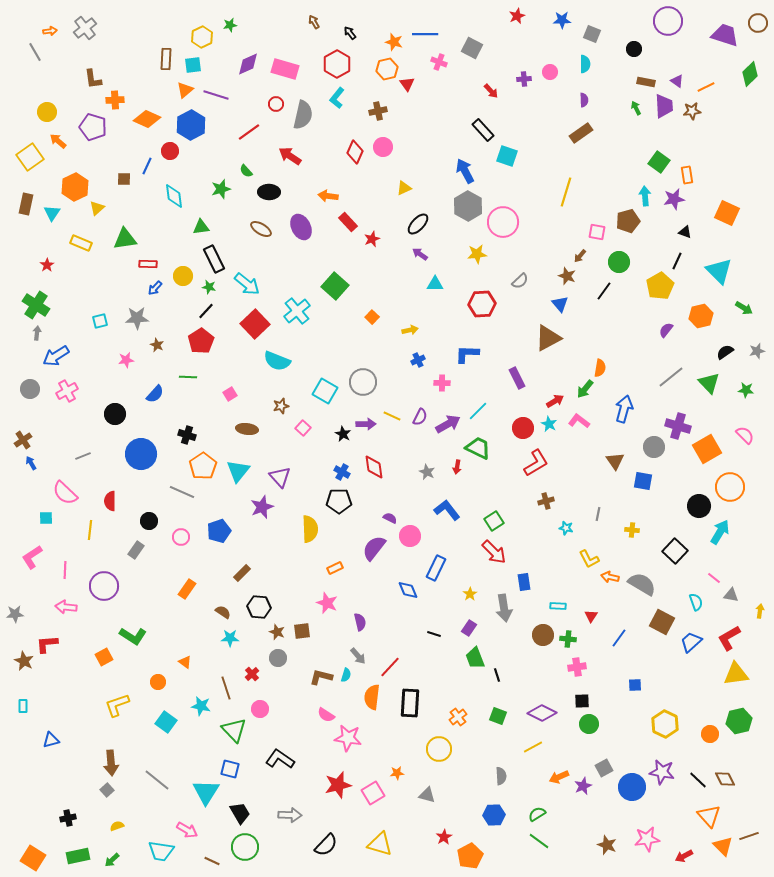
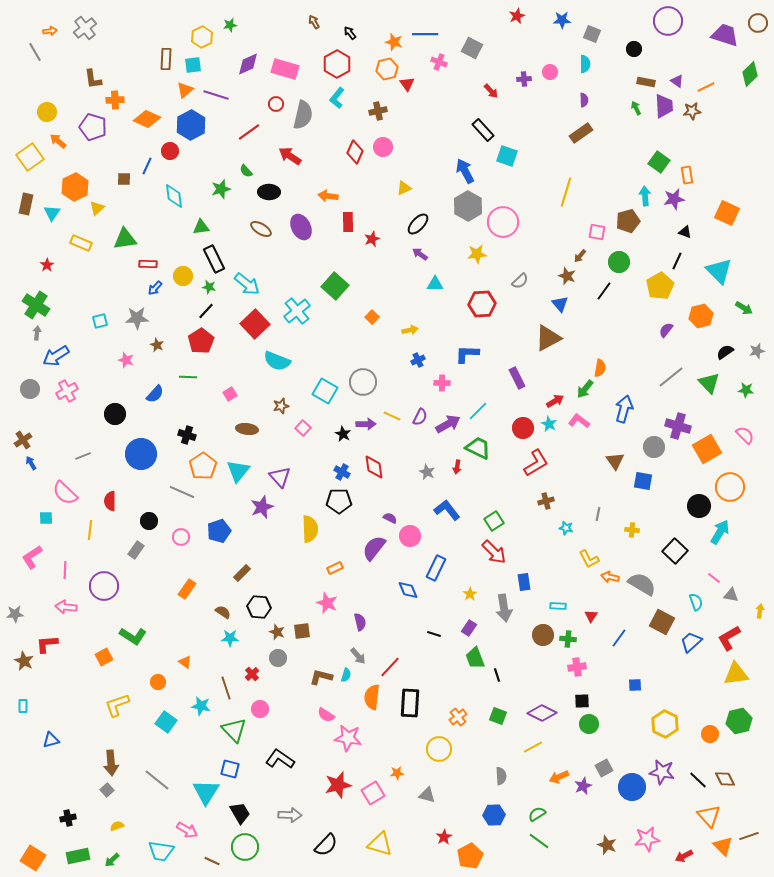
red rectangle at (348, 222): rotated 42 degrees clockwise
pink star at (126, 360): rotated 28 degrees clockwise
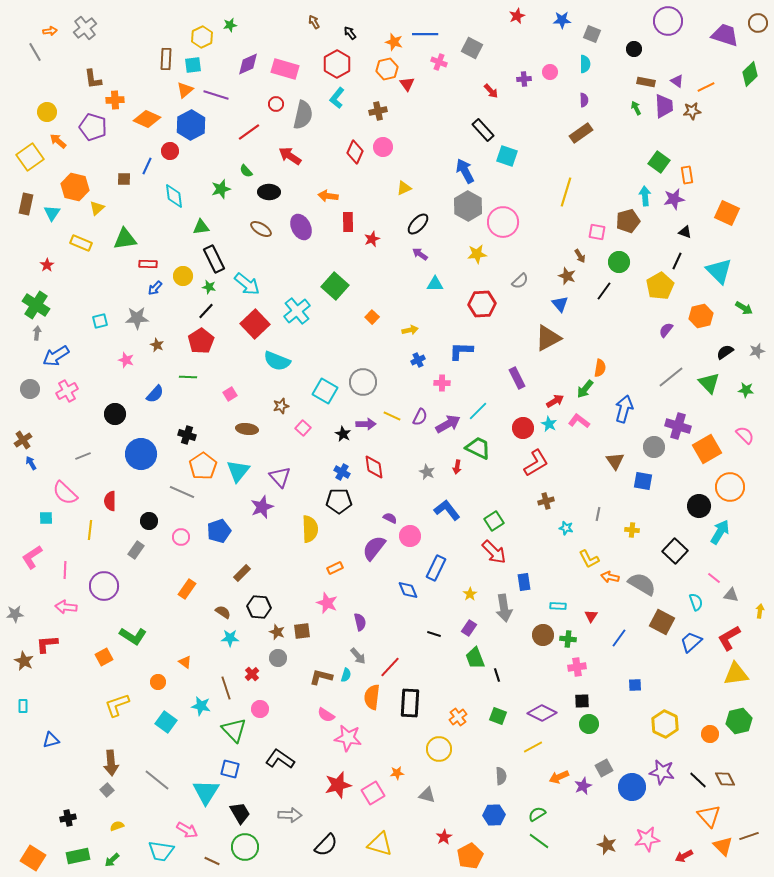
orange hexagon at (75, 187): rotated 20 degrees counterclockwise
brown arrow at (580, 256): rotated 72 degrees counterclockwise
blue L-shape at (467, 354): moved 6 px left, 3 px up
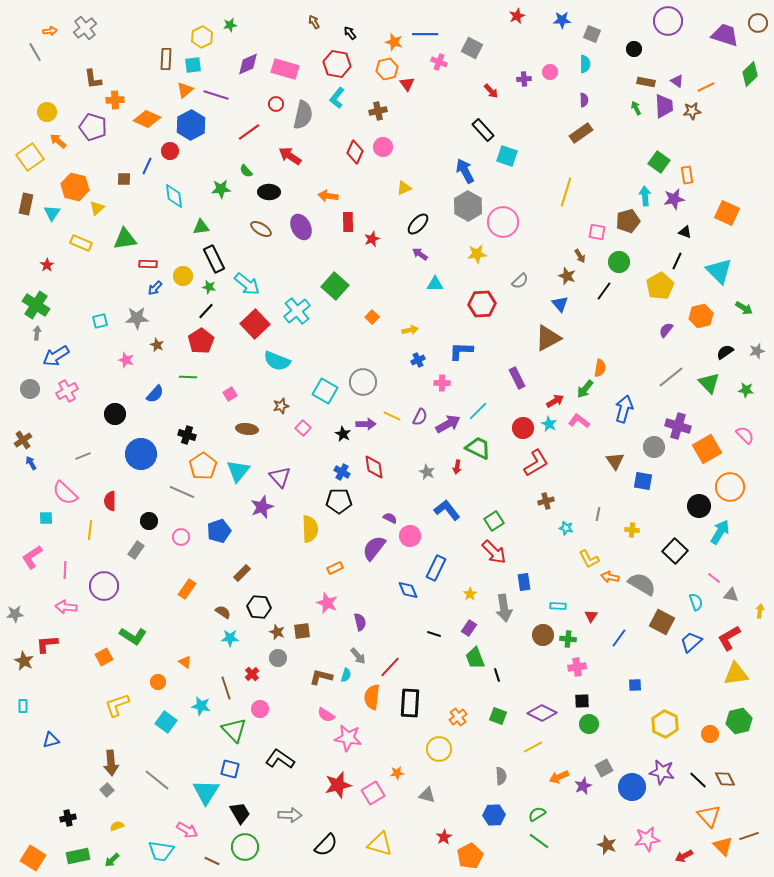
red hexagon at (337, 64): rotated 20 degrees counterclockwise
green star at (221, 189): rotated 12 degrees clockwise
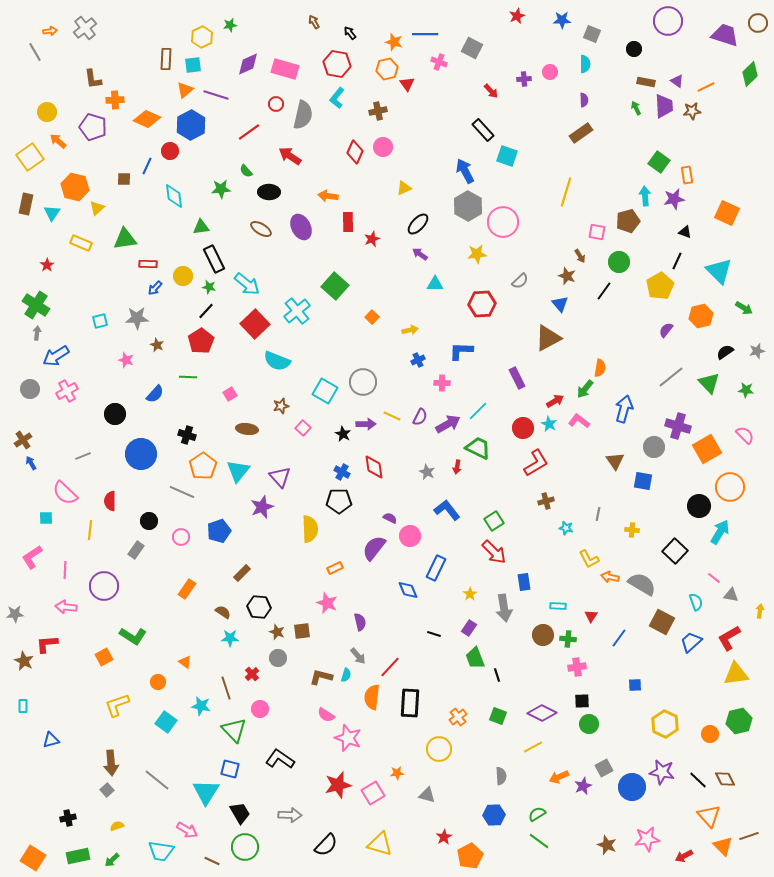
pink star at (348, 738): rotated 12 degrees clockwise
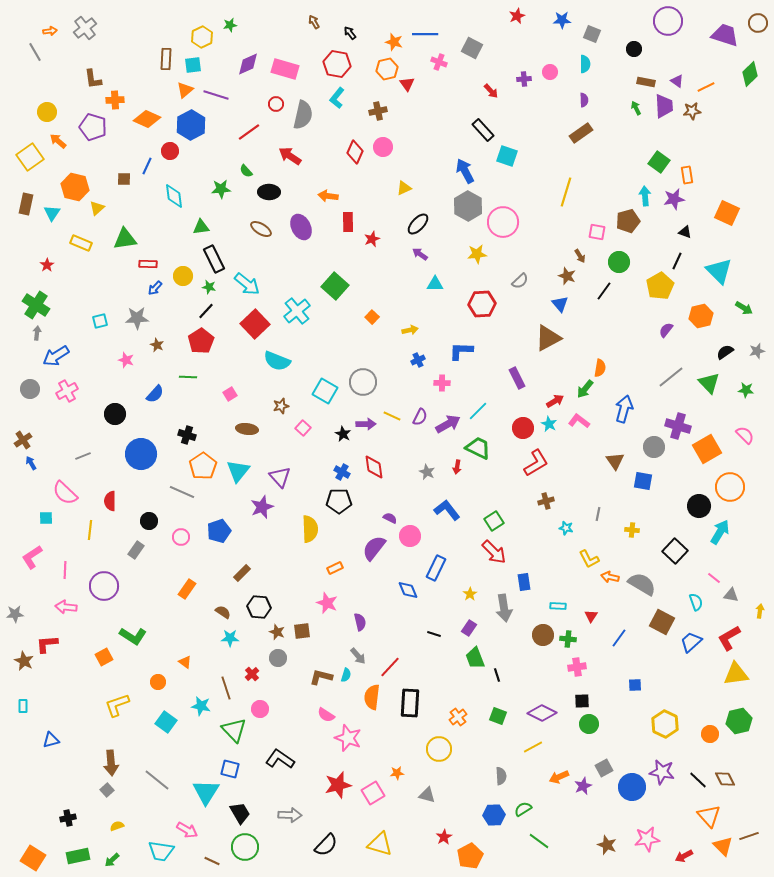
green semicircle at (537, 814): moved 14 px left, 5 px up
